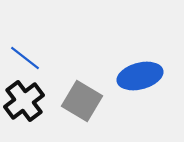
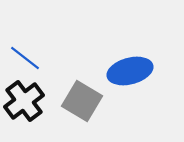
blue ellipse: moved 10 px left, 5 px up
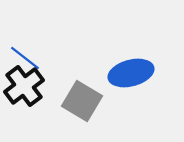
blue ellipse: moved 1 px right, 2 px down
black cross: moved 15 px up
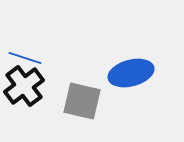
blue line: rotated 20 degrees counterclockwise
gray square: rotated 18 degrees counterclockwise
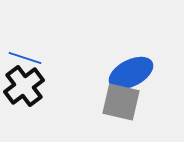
blue ellipse: rotated 12 degrees counterclockwise
gray square: moved 39 px right, 1 px down
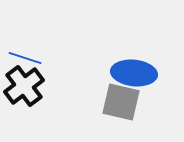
blue ellipse: moved 3 px right; rotated 33 degrees clockwise
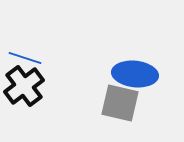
blue ellipse: moved 1 px right, 1 px down
gray square: moved 1 px left, 1 px down
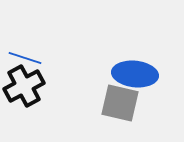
black cross: rotated 9 degrees clockwise
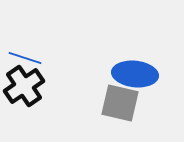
black cross: rotated 6 degrees counterclockwise
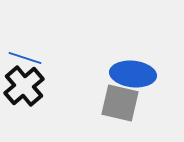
blue ellipse: moved 2 px left
black cross: rotated 6 degrees counterclockwise
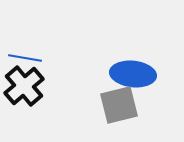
blue line: rotated 8 degrees counterclockwise
gray square: moved 1 px left, 2 px down; rotated 27 degrees counterclockwise
